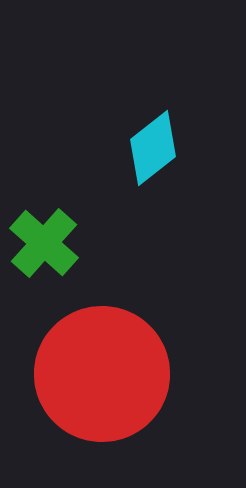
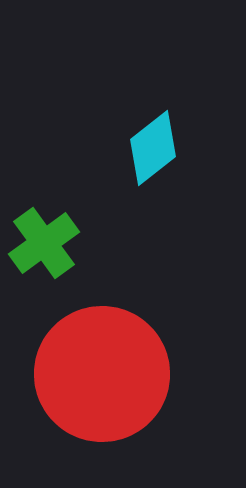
green cross: rotated 12 degrees clockwise
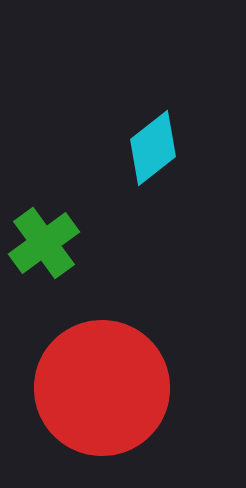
red circle: moved 14 px down
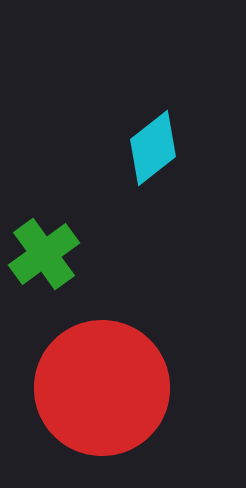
green cross: moved 11 px down
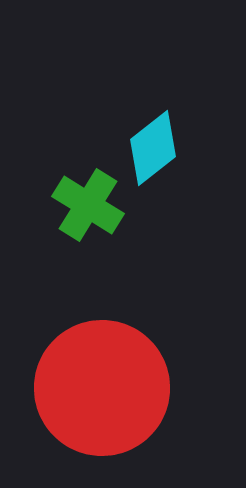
green cross: moved 44 px right, 49 px up; rotated 22 degrees counterclockwise
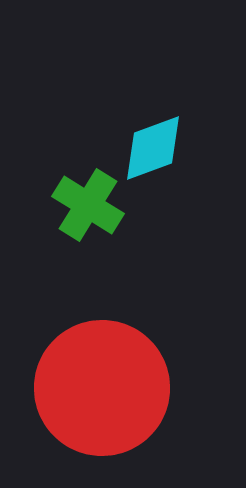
cyan diamond: rotated 18 degrees clockwise
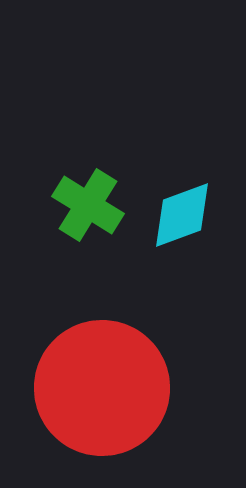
cyan diamond: moved 29 px right, 67 px down
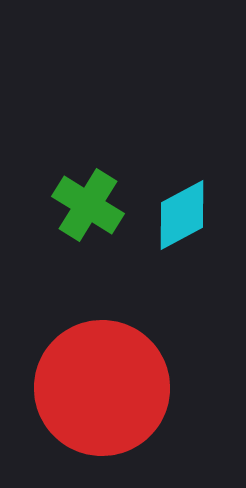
cyan diamond: rotated 8 degrees counterclockwise
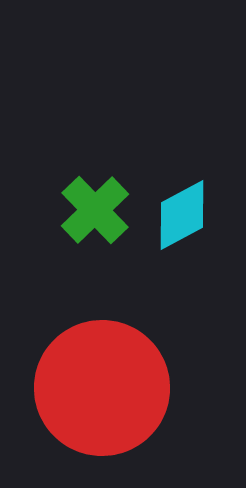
green cross: moved 7 px right, 5 px down; rotated 14 degrees clockwise
